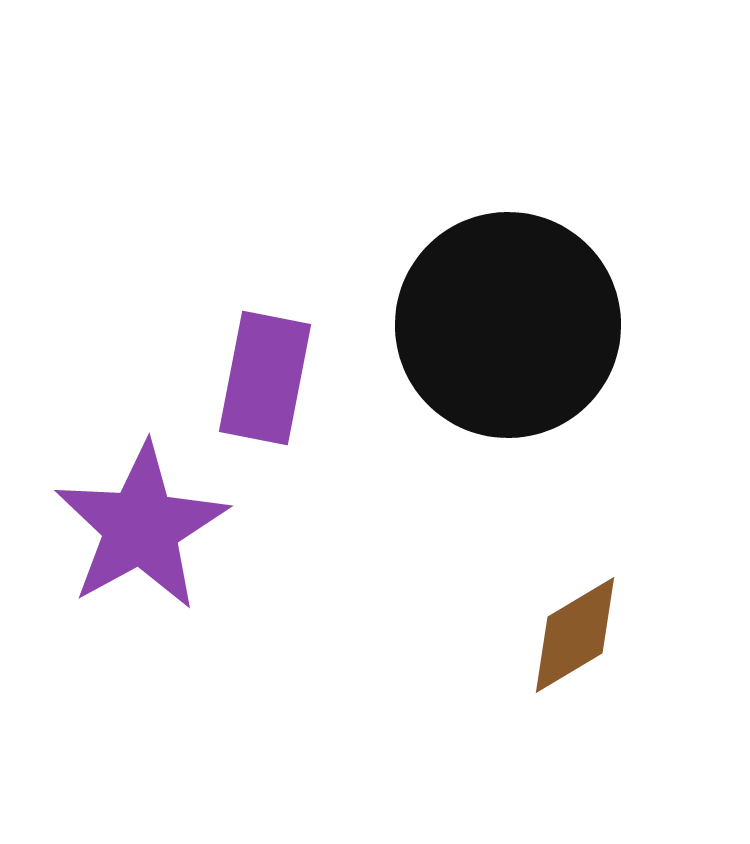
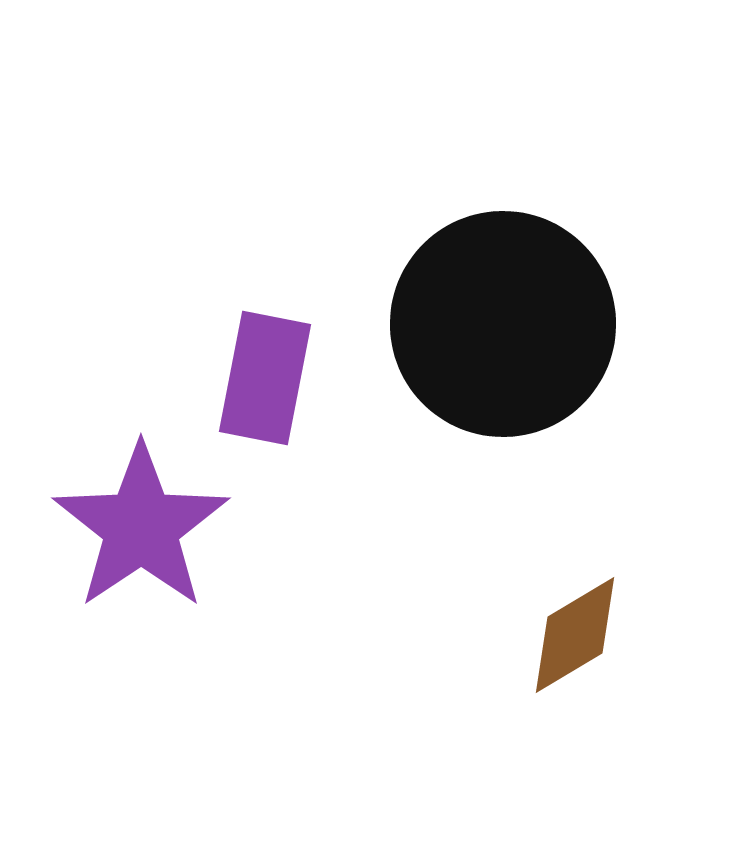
black circle: moved 5 px left, 1 px up
purple star: rotated 5 degrees counterclockwise
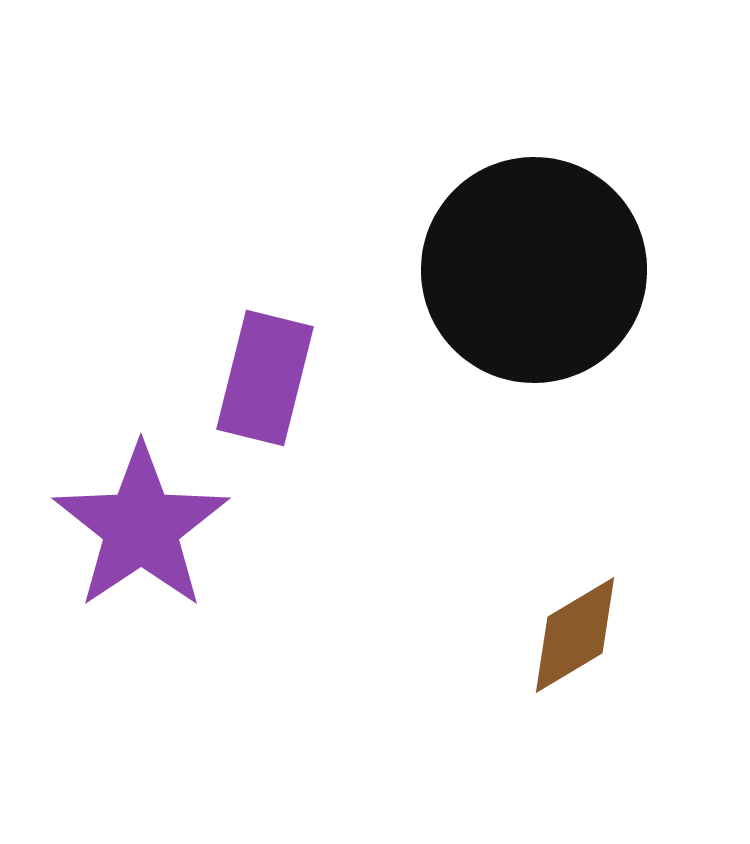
black circle: moved 31 px right, 54 px up
purple rectangle: rotated 3 degrees clockwise
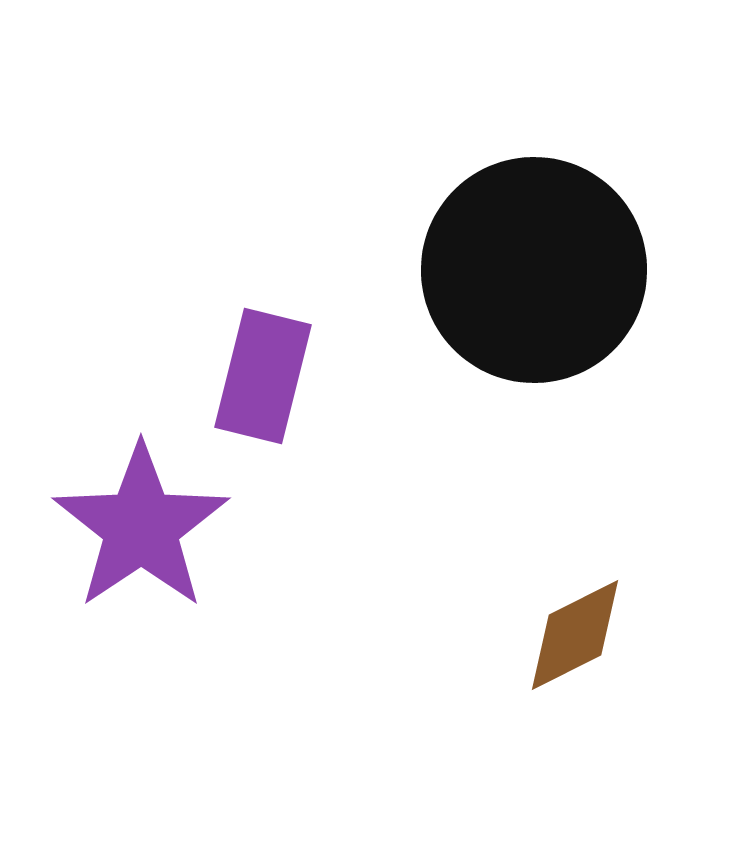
purple rectangle: moved 2 px left, 2 px up
brown diamond: rotated 4 degrees clockwise
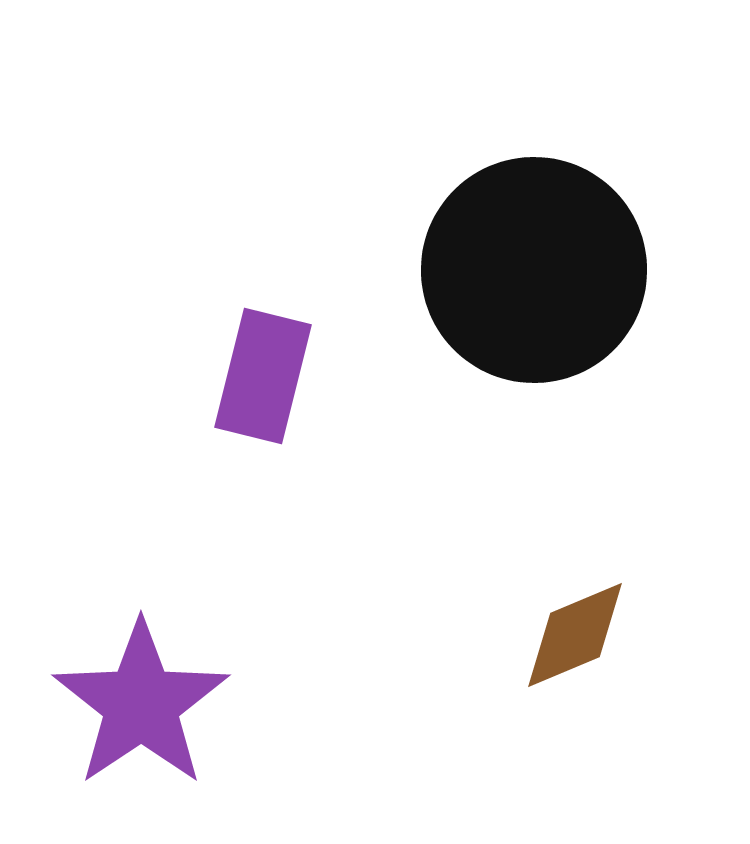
purple star: moved 177 px down
brown diamond: rotated 4 degrees clockwise
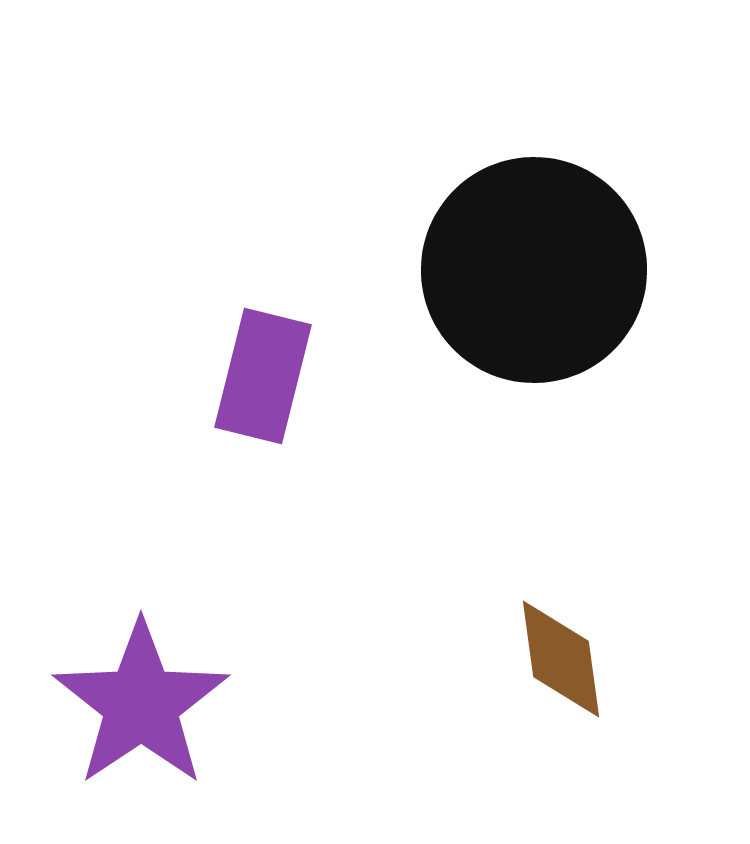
brown diamond: moved 14 px left, 24 px down; rotated 75 degrees counterclockwise
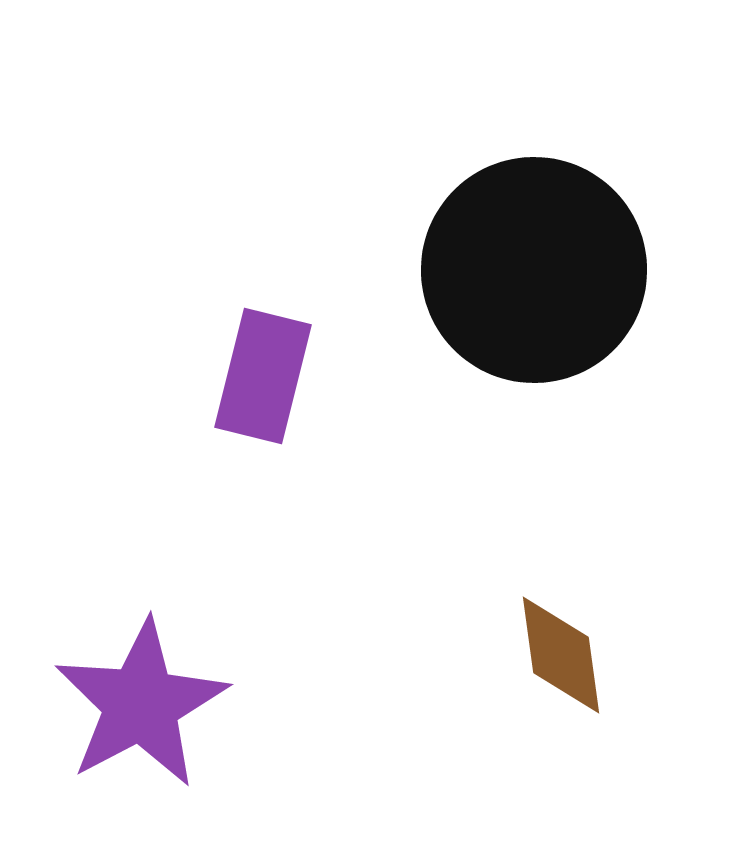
brown diamond: moved 4 px up
purple star: rotated 6 degrees clockwise
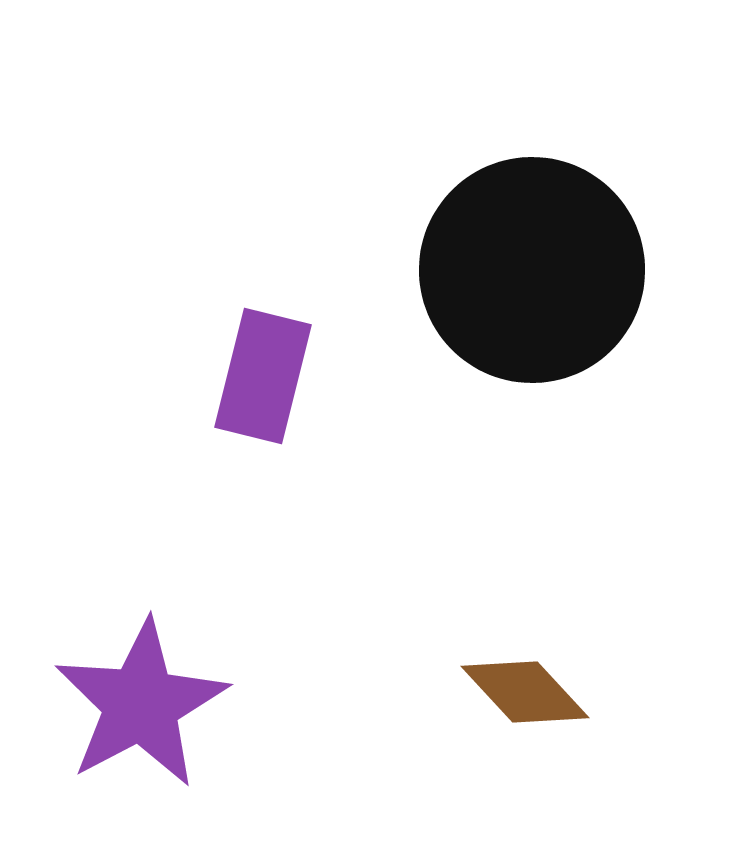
black circle: moved 2 px left
brown diamond: moved 36 px left, 37 px down; rotated 35 degrees counterclockwise
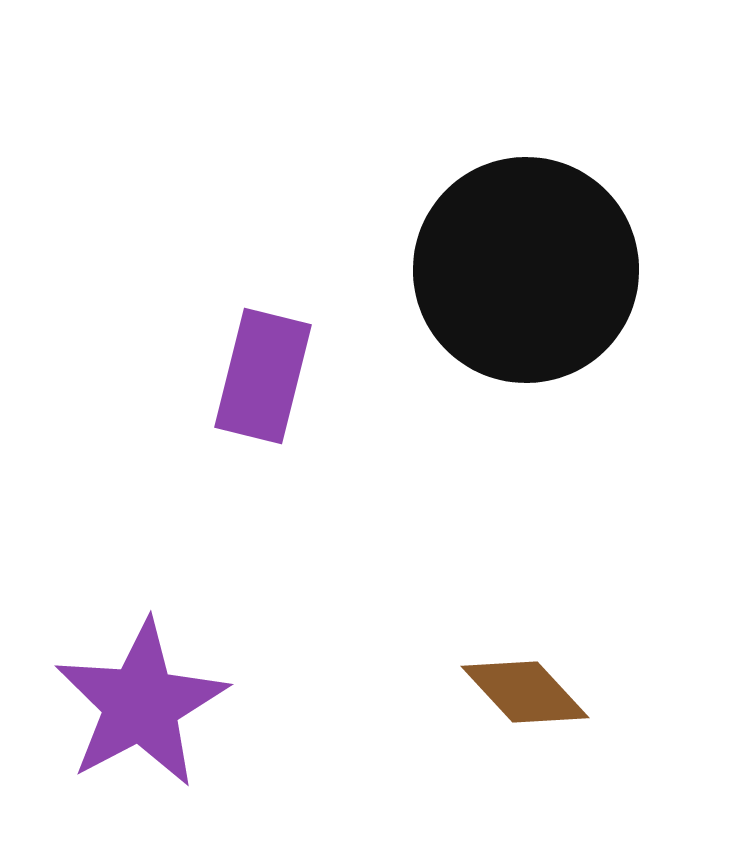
black circle: moved 6 px left
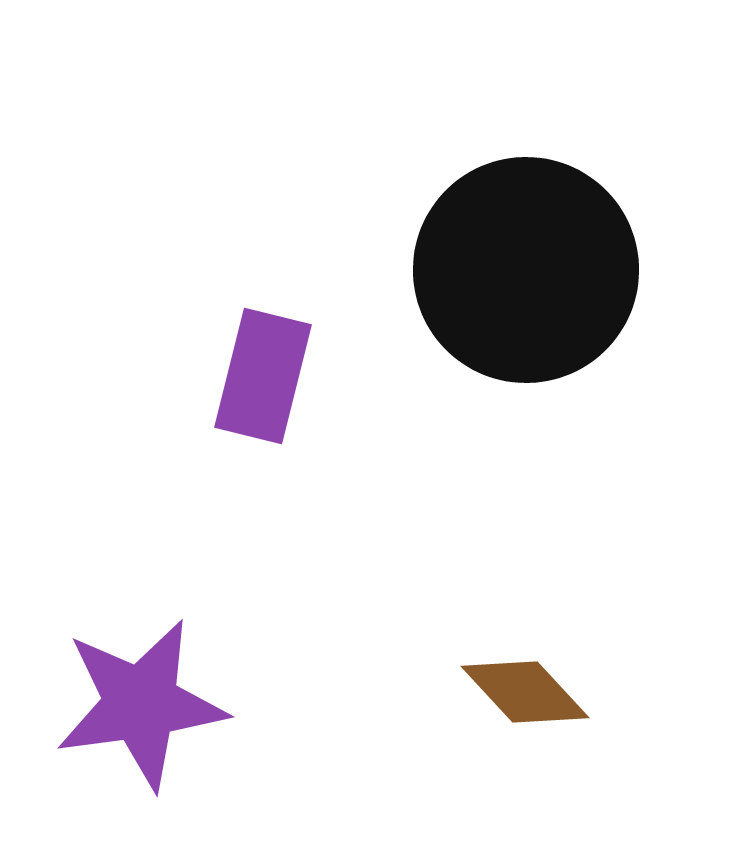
purple star: rotated 20 degrees clockwise
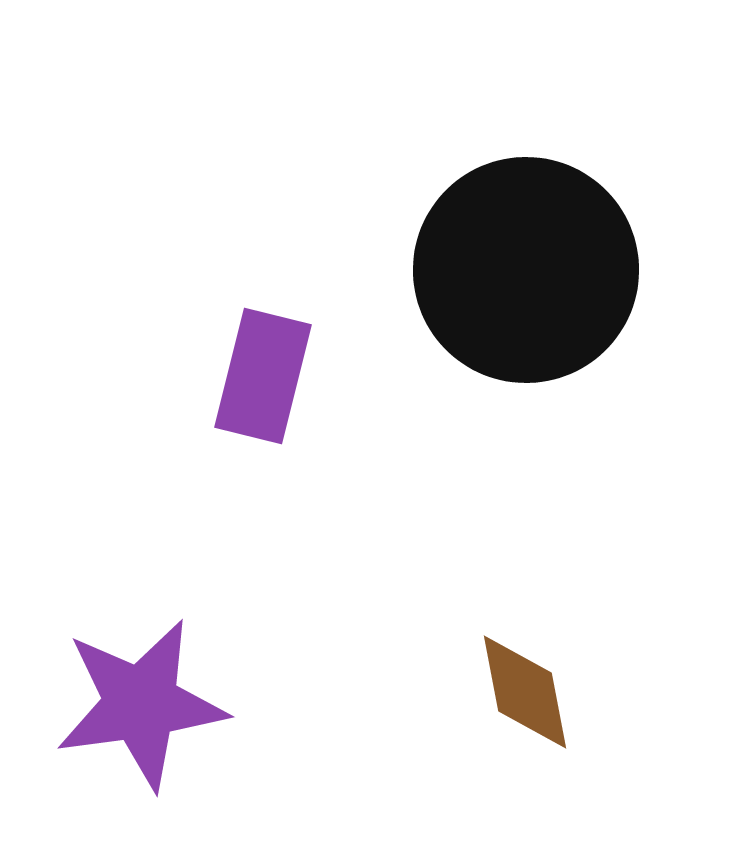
brown diamond: rotated 32 degrees clockwise
